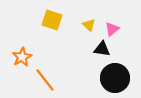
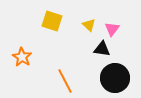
yellow square: moved 1 px down
pink triangle: rotated 14 degrees counterclockwise
orange star: rotated 12 degrees counterclockwise
orange line: moved 20 px right, 1 px down; rotated 10 degrees clockwise
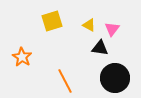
yellow square: rotated 35 degrees counterclockwise
yellow triangle: rotated 16 degrees counterclockwise
black triangle: moved 2 px left, 1 px up
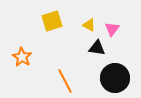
black triangle: moved 3 px left
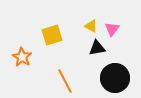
yellow square: moved 14 px down
yellow triangle: moved 2 px right, 1 px down
black triangle: rotated 18 degrees counterclockwise
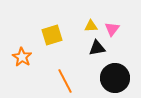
yellow triangle: rotated 32 degrees counterclockwise
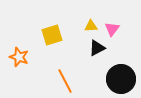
black triangle: rotated 18 degrees counterclockwise
orange star: moved 3 px left; rotated 12 degrees counterclockwise
black circle: moved 6 px right, 1 px down
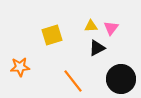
pink triangle: moved 1 px left, 1 px up
orange star: moved 1 px right, 10 px down; rotated 24 degrees counterclockwise
orange line: moved 8 px right; rotated 10 degrees counterclockwise
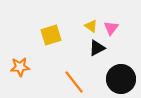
yellow triangle: rotated 40 degrees clockwise
yellow square: moved 1 px left
orange line: moved 1 px right, 1 px down
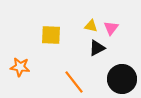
yellow triangle: rotated 24 degrees counterclockwise
yellow square: rotated 20 degrees clockwise
orange star: rotated 12 degrees clockwise
black circle: moved 1 px right
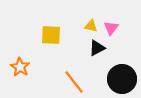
orange star: rotated 24 degrees clockwise
